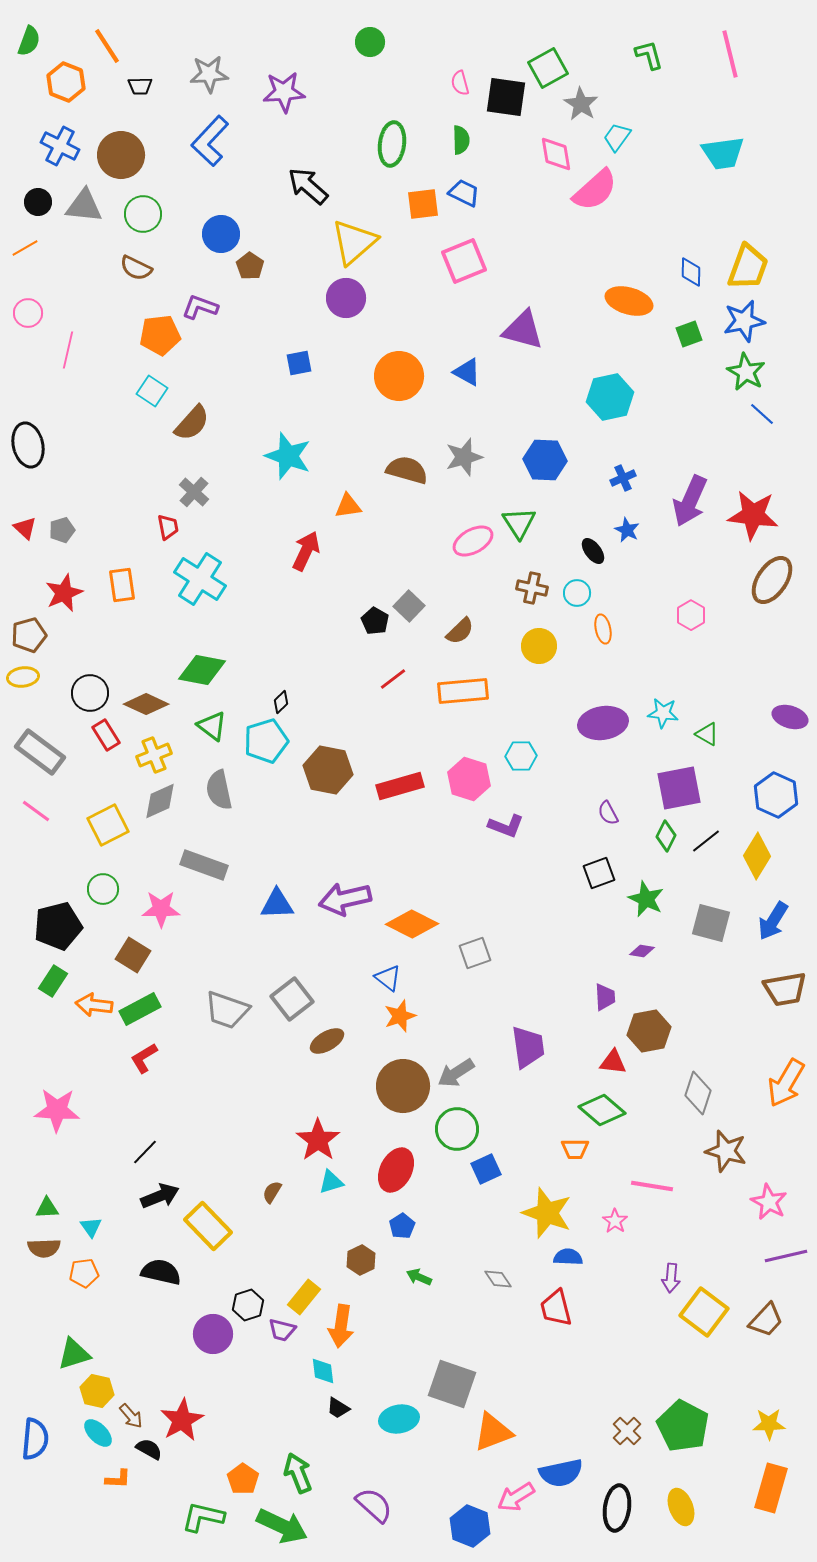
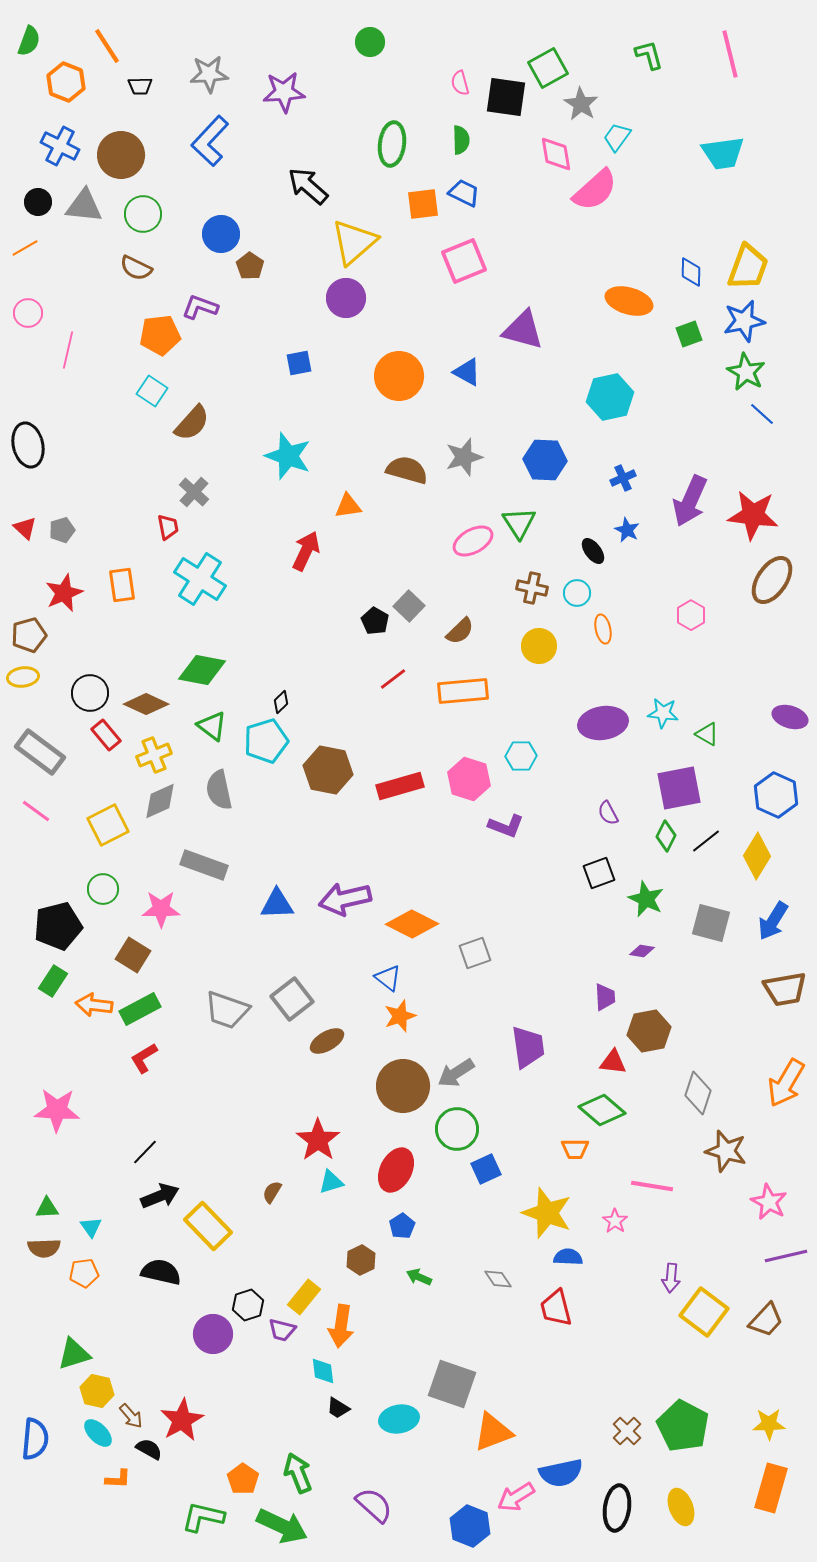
red rectangle at (106, 735): rotated 8 degrees counterclockwise
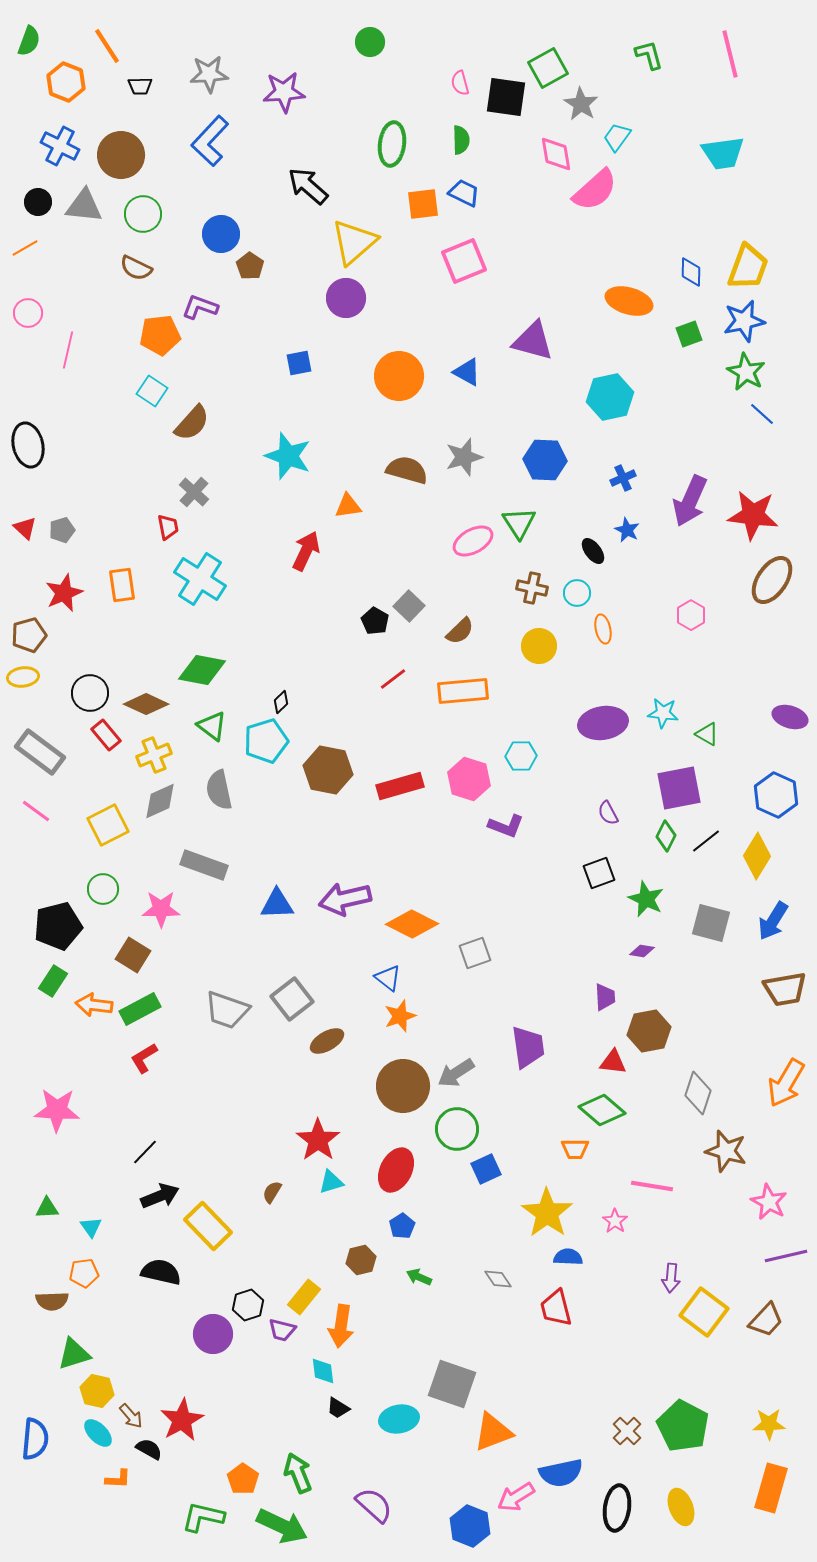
purple triangle at (523, 330): moved 10 px right, 11 px down
yellow star at (547, 1213): rotated 15 degrees clockwise
brown semicircle at (44, 1248): moved 8 px right, 53 px down
brown hexagon at (361, 1260): rotated 12 degrees clockwise
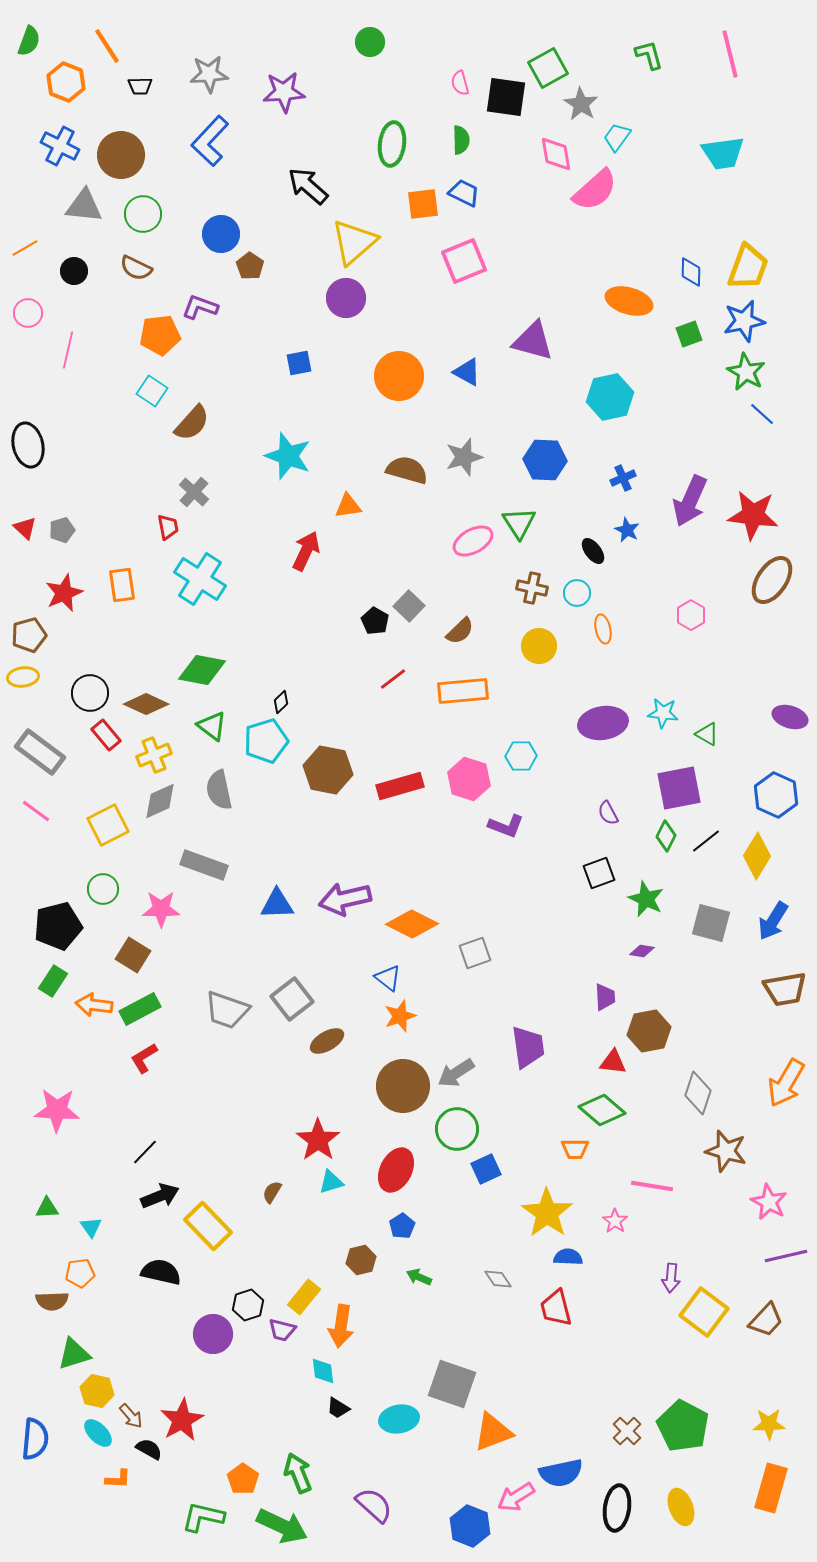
black circle at (38, 202): moved 36 px right, 69 px down
orange pentagon at (84, 1273): moved 4 px left
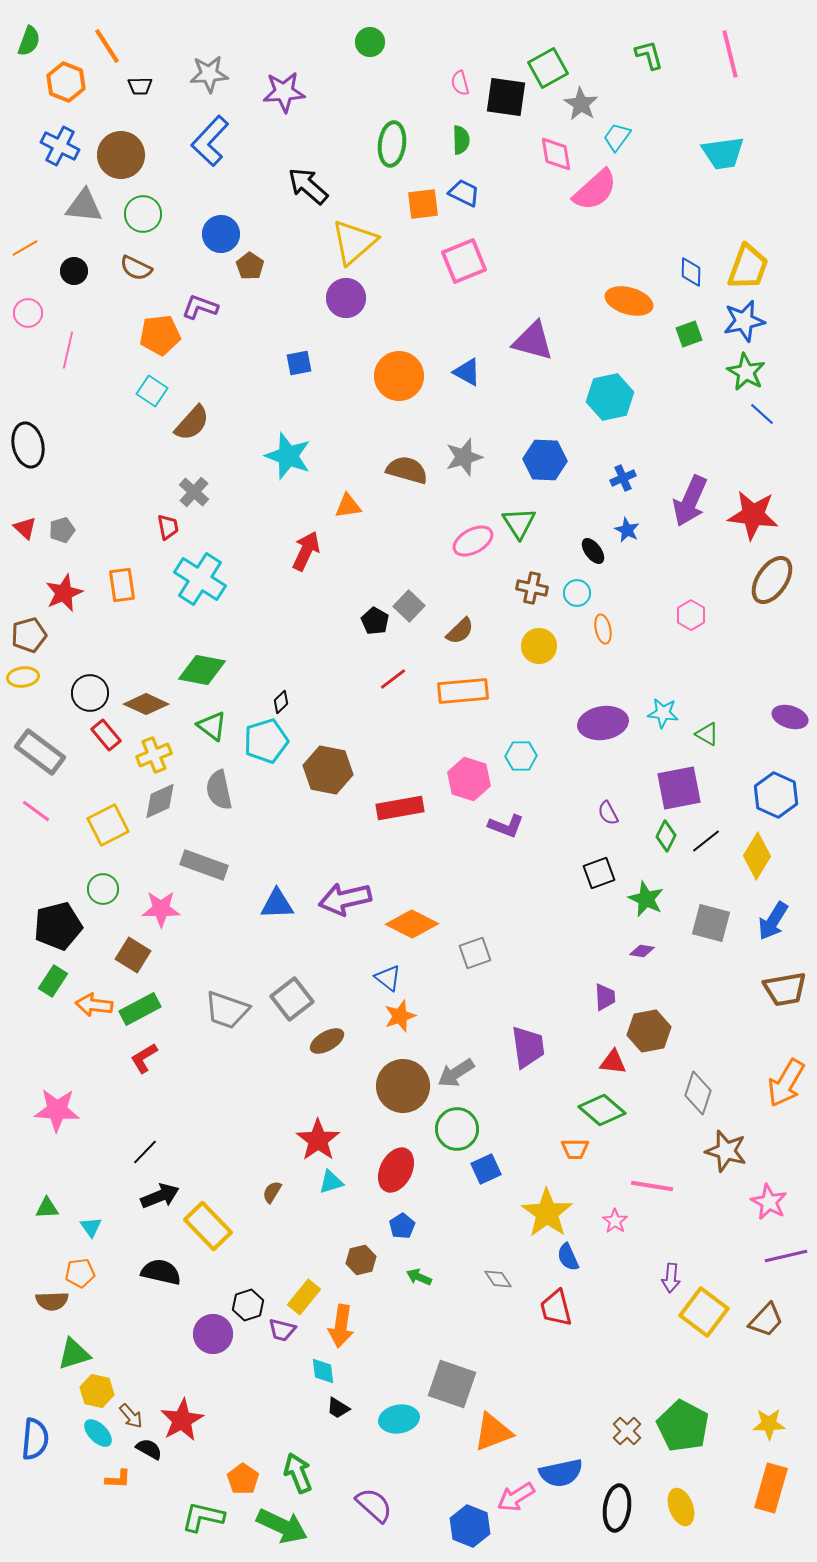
red rectangle at (400, 786): moved 22 px down; rotated 6 degrees clockwise
blue semicircle at (568, 1257): rotated 116 degrees counterclockwise
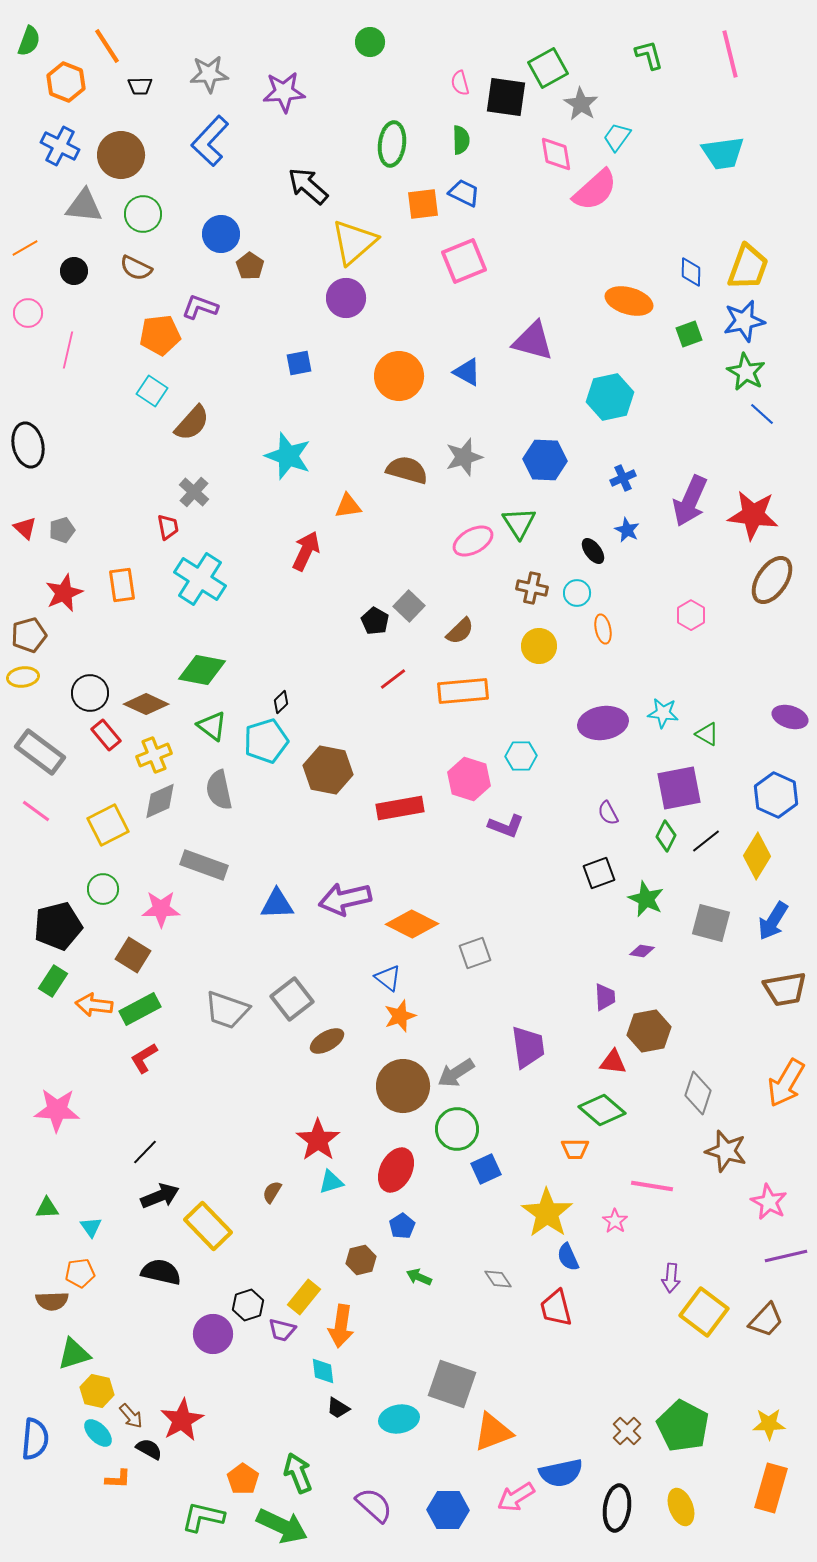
blue hexagon at (470, 1526): moved 22 px left, 16 px up; rotated 21 degrees counterclockwise
